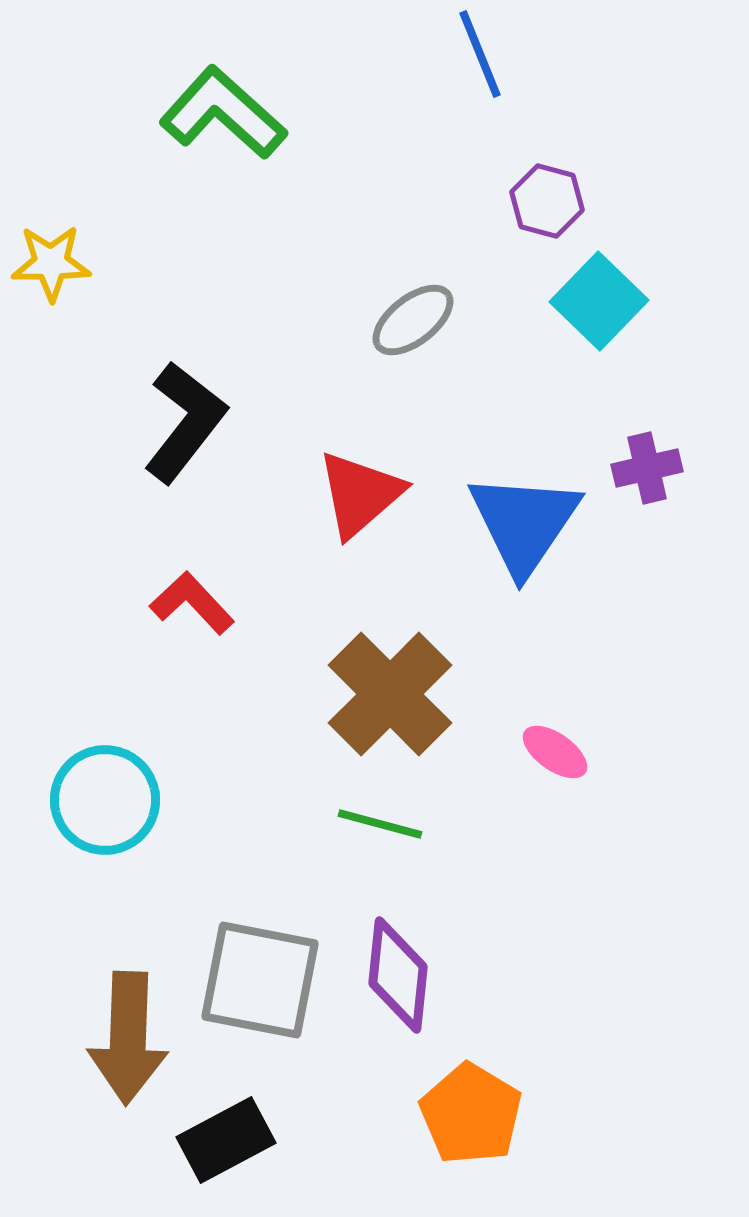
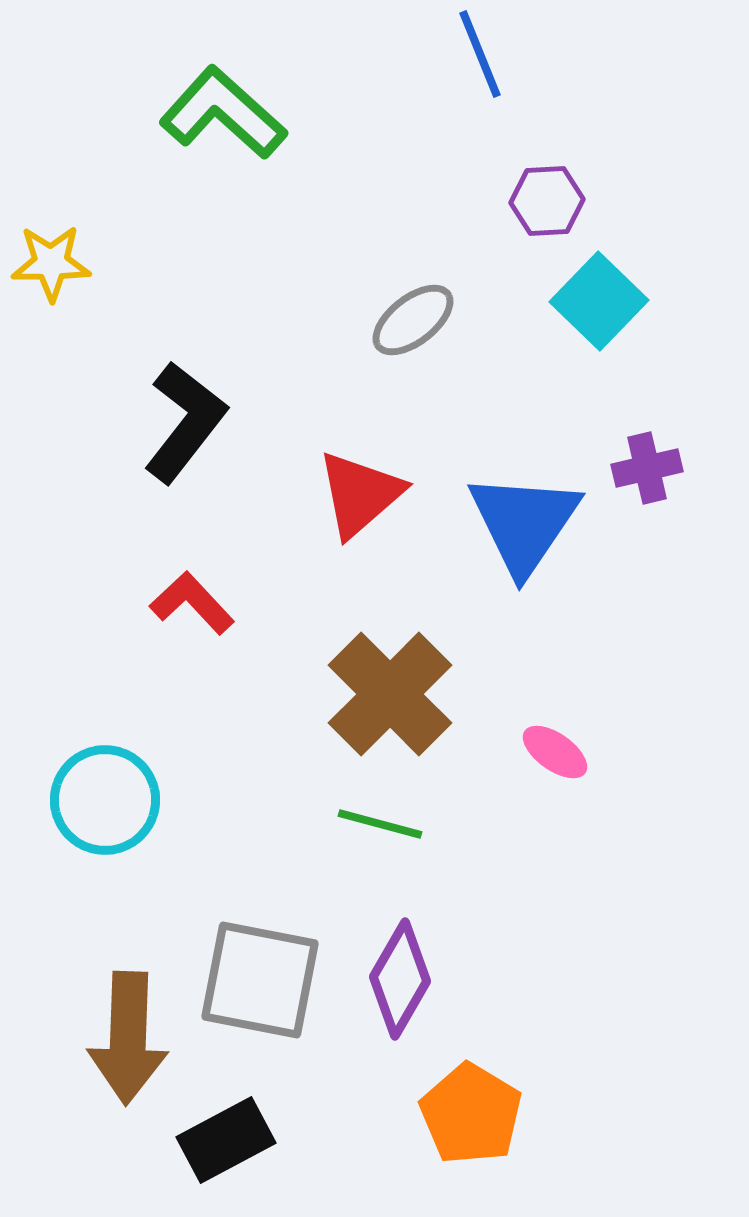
purple hexagon: rotated 18 degrees counterclockwise
purple diamond: moved 2 px right, 4 px down; rotated 24 degrees clockwise
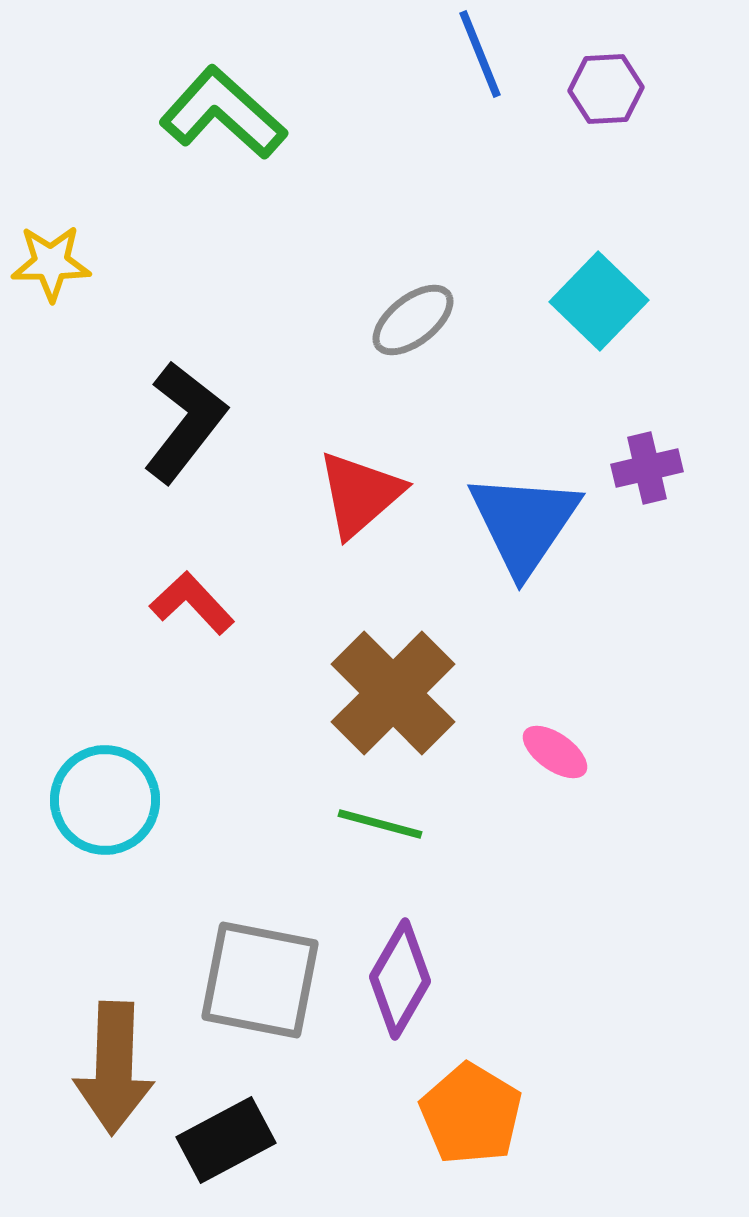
purple hexagon: moved 59 px right, 112 px up
brown cross: moved 3 px right, 1 px up
brown arrow: moved 14 px left, 30 px down
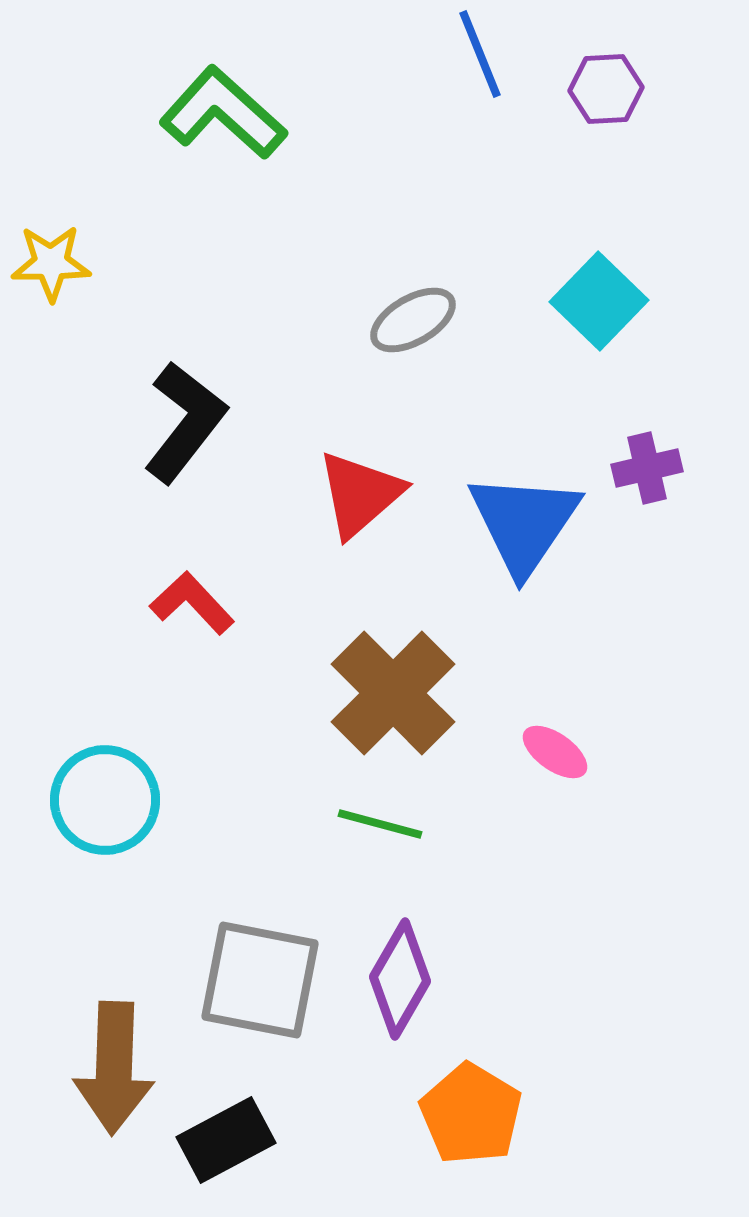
gray ellipse: rotated 8 degrees clockwise
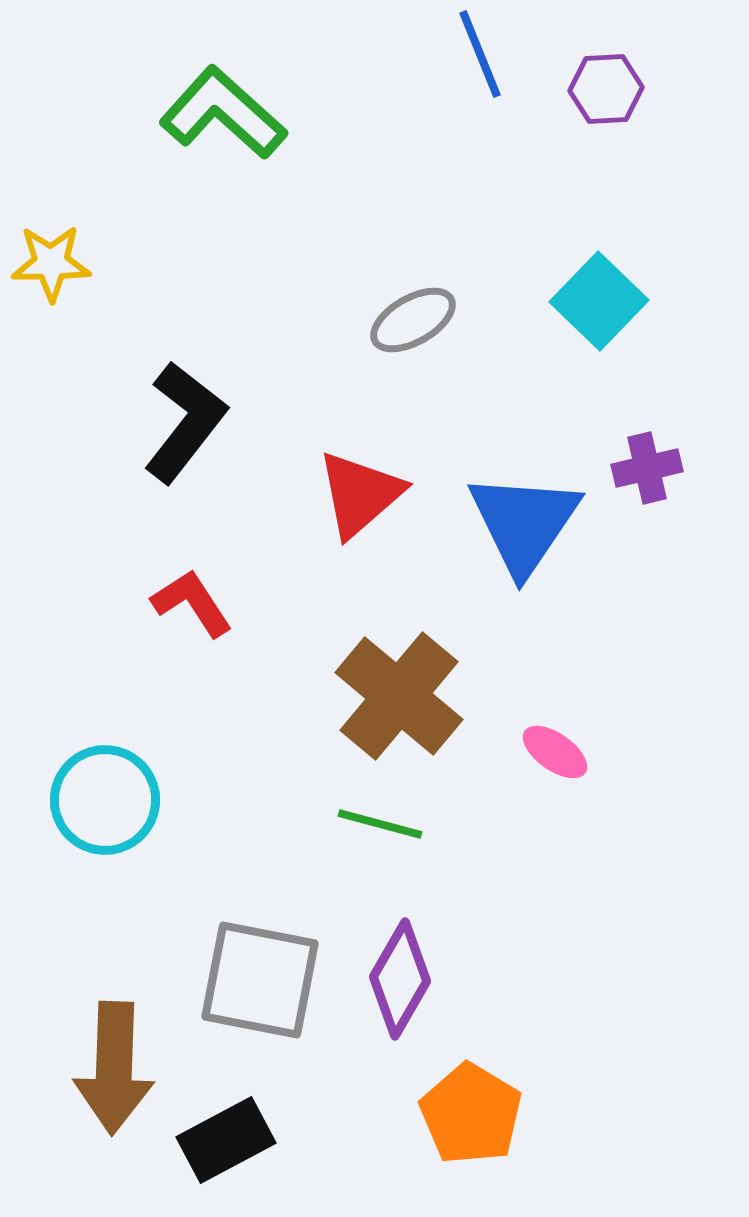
red L-shape: rotated 10 degrees clockwise
brown cross: moved 6 px right, 3 px down; rotated 5 degrees counterclockwise
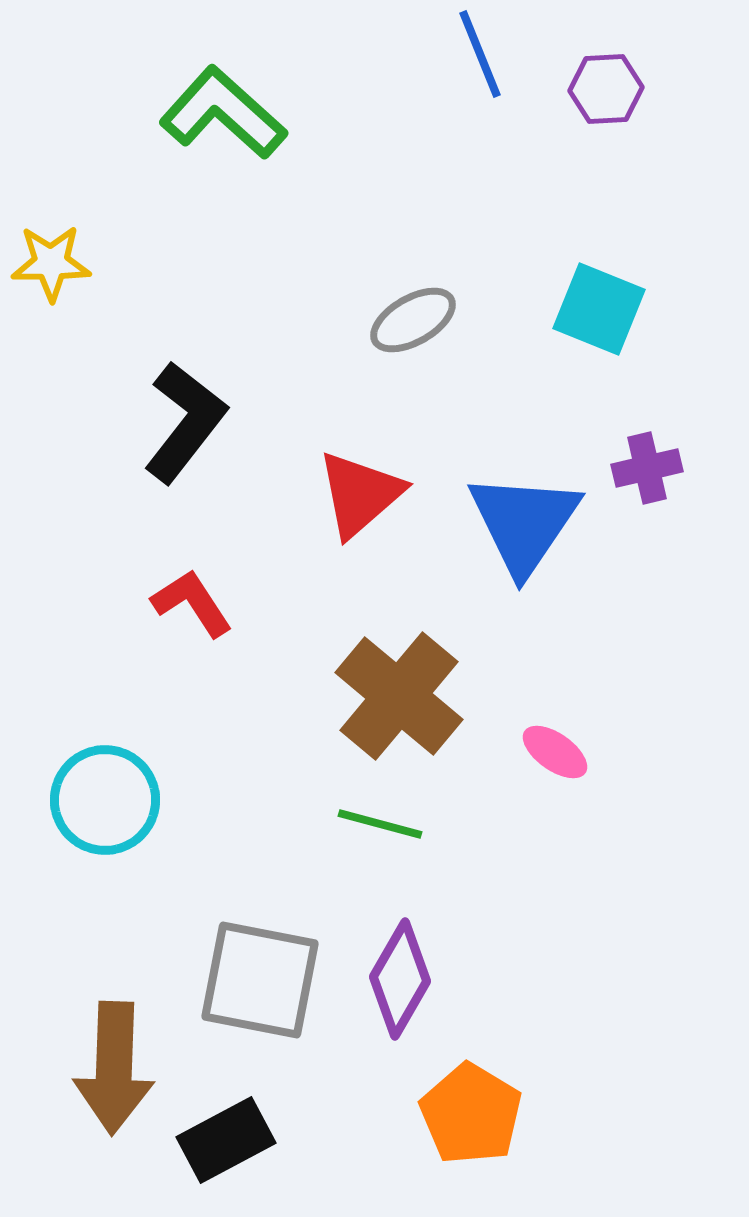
cyan square: moved 8 px down; rotated 22 degrees counterclockwise
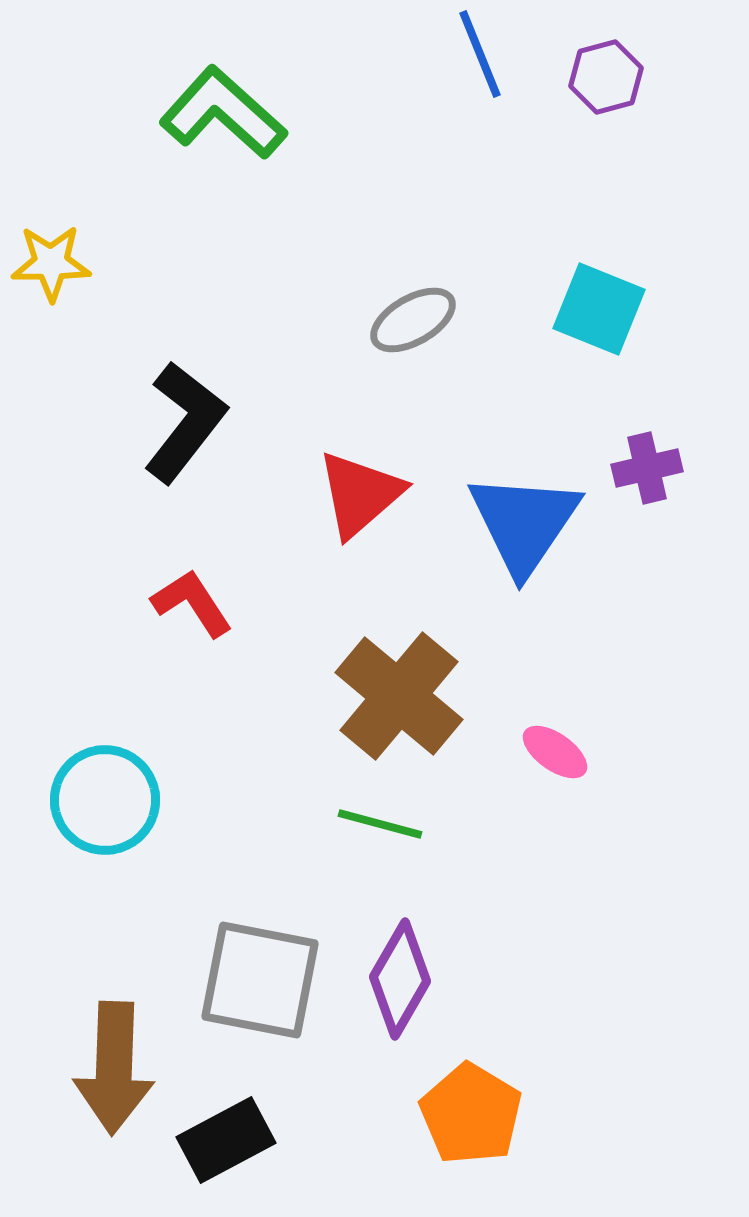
purple hexagon: moved 12 px up; rotated 12 degrees counterclockwise
